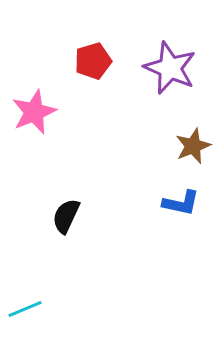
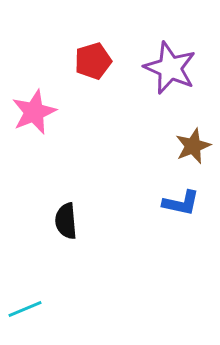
black semicircle: moved 5 px down; rotated 30 degrees counterclockwise
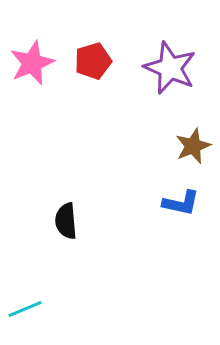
pink star: moved 2 px left, 49 px up
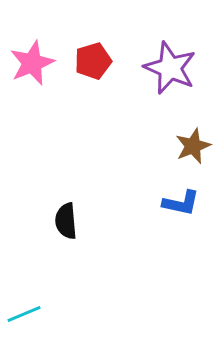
cyan line: moved 1 px left, 5 px down
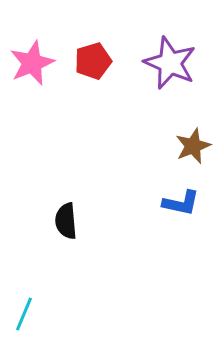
purple star: moved 5 px up
cyan line: rotated 44 degrees counterclockwise
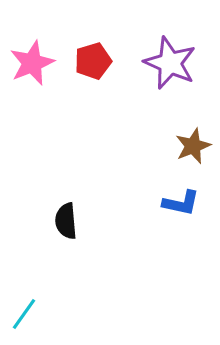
cyan line: rotated 12 degrees clockwise
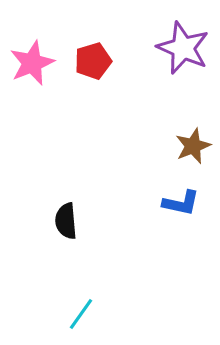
purple star: moved 13 px right, 15 px up
cyan line: moved 57 px right
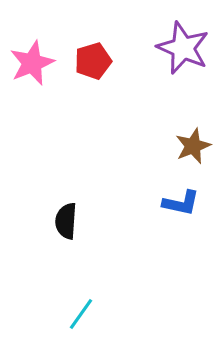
black semicircle: rotated 9 degrees clockwise
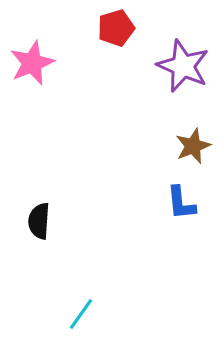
purple star: moved 18 px down
red pentagon: moved 23 px right, 33 px up
blue L-shape: rotated 72 degrees clockwise
black semicircle: moved 27 px left
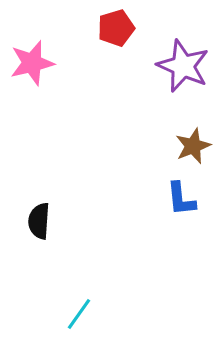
pink star: rotated 9 degrees clockwise
blue L-shape: moved 4 px up
cyan line: moved 2 px left
